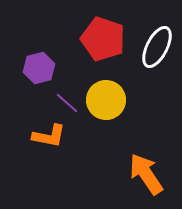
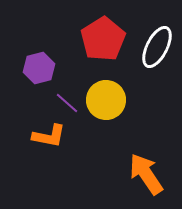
red pentagon: rotated 21 degrees clockwise
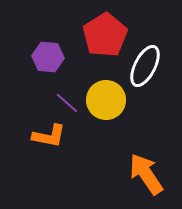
red pentagon: moved 2 px right, 4 px up
white ellipse: moved 12 px left, 19 px down
purple hexagon: moved 9 px right, 11 px up; rotated 20 degrees clockwise
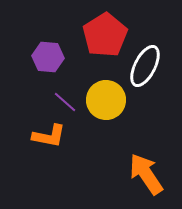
purple line: moved 2 px left, 1 px up
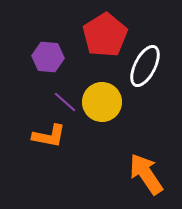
yellow circle: moved 4 px left, 2 px down
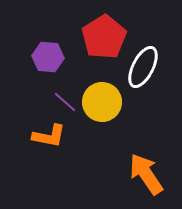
red pentagon: moved 1 px left, 2 px down
white ellipse: moved 2 px left, 1 px down
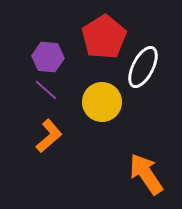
purple line: moved 19 px left, 12 px up
orange L-shape: rotated 52 degrees counterclockwise
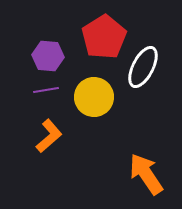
purple hexagon: moved 1 px up
purple line: rotated 50 degrees counterclockwise
yellow circle: moved 8 px left, 5 px up
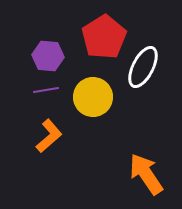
yellow circle: moved 1 px left
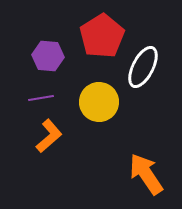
red pentagon: moved 2 px left, 1 px up
purple line: moved 5 px left, 8 px down
yellow circle: moved 6 px right, 5 px down
